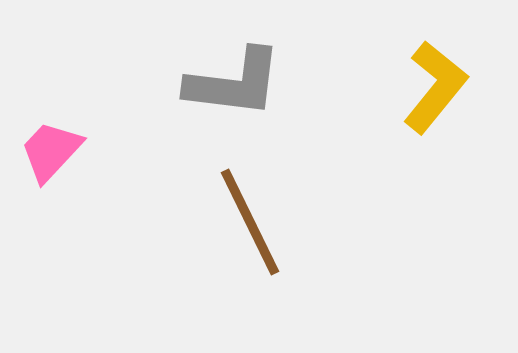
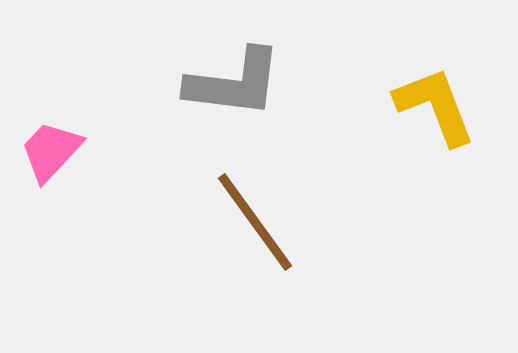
yellow L-shape: moved 19 px down; rotated 60 degrees counterclockwise
brown line: moved 5 px right; rotated 10 degrees counterclockwise
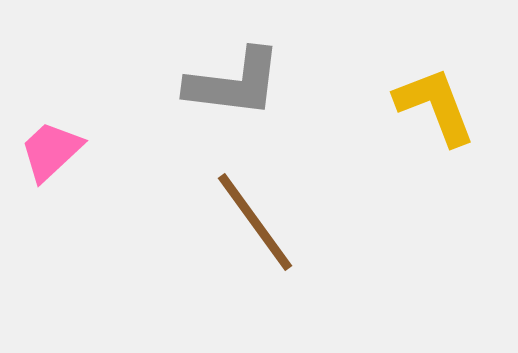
pink trapezoid: rotated 4 degrees clockwise
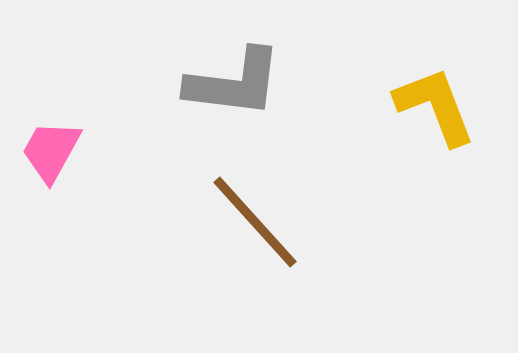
pink trapezoid: rotated 18 degrees counterclockwise
brown line: rotated 6 degrees counterclockwise
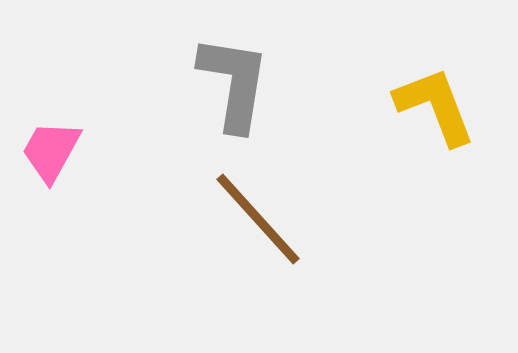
gray L-shape: rotated 88 degrees counterclockwise
brown line: moved 3 px right, 3 px up
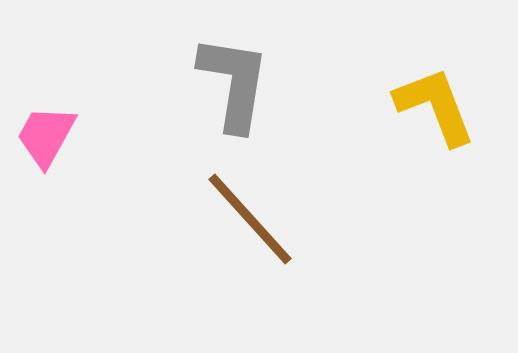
pink trapezoid: moved 5 px left, 15 px up
brown line: moved 8 px left
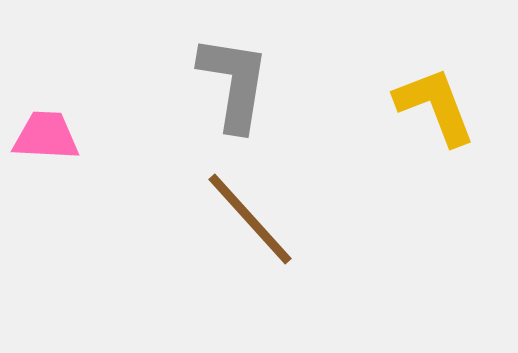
pink trapezoid: rotated 64 degrees clockwise
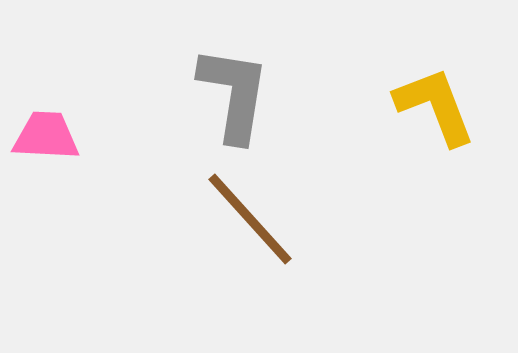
gray L-shape: moved 11 px down
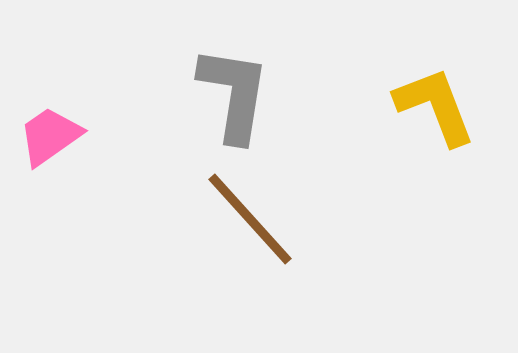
pink trapezoid: moved 4 px right; rotated 38 degrees counterclockwise
